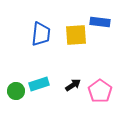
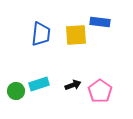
black arrow: rotated 14 degrees clockwise
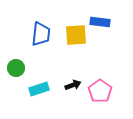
cyan rectangle: moved 5 px down
green circle: moved 23 px up
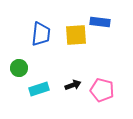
green circle: moved 3 px right
pink pentagon: moved 2 px right, 1 px up; rotated 20 degrees counterclockwise
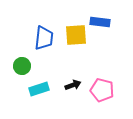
blue trapezoid: moved 3 px right, 4 px down
green circle: moved 3 px right, 2 px up
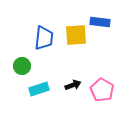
pink pentagon: rotated 15 degrees clockwise
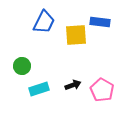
blue trapezoid: moved 16 px up; rotated 20 degrees clockwise
